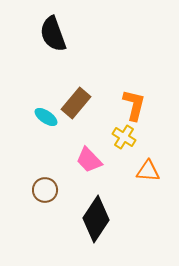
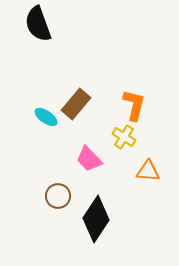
black semicircle: moved 15 px left, 10 px up
brown rectangle: moved 1 px down
pink trapezoid: moved 1 px up
brown circle: moved 13 px right, 6 px down
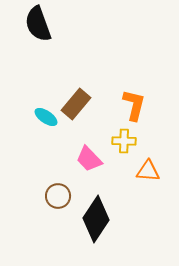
yellow cross: moved 4 px down; rotated 30 degrees counterclockwise
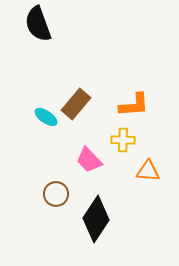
orange L-shape: rotated 72 degrees clockwise
yellow cross: moved 1 px left, 1 px up
pink trapezoid: moved 1 px down
brown circle: moved 2 px left, 2 px up
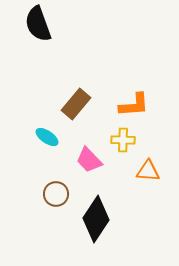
cyan ellipse: moved 1 px right, 20 px down
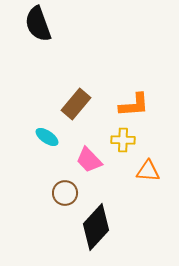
brown circle: moved 9 px right, 1 px up
black diamond: moved 8 px down; rotated 9 degrees clockwise
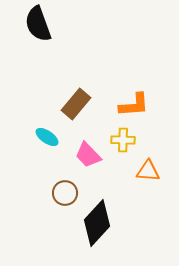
pink trapezoid: moved 1 px left, 5 px up
black diamond: moved 1 px right, 4 px up
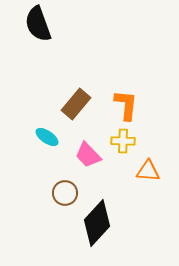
orange L-shape: moved 8 px left; rotated 80 degrees counterclockwise
yellow cross: moved 1 px down
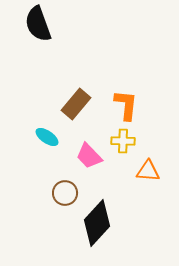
pink trapezoid: moved 1 px right, 1 px down
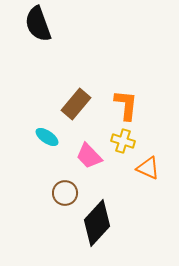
yellow cross: rotated 15 degrees clockwise
orange triangle: moved 3 px up; rotated 20 degrees clockwise
